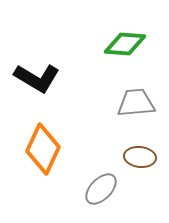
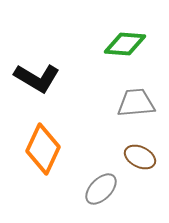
brown ellipse: rotated 20 degrees clockwise
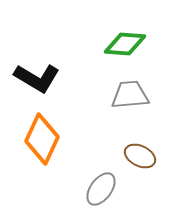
gray trapezoid: moved 6 px left, 8 px up
orange diamond: moved 1 px left, 10 px up
brown ellipse: moved 1 px up
gray ellipse: rotated 8 degrees counterclockwise
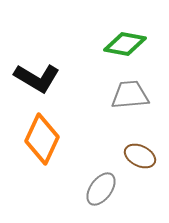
green diamond: rotated 6 degrees clockwise
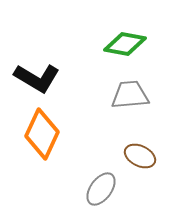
orange diamond: moved 5 px up
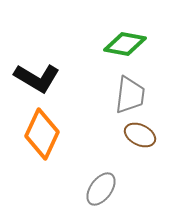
gray trapezoid: rotated 102 degrees clockwise
brown ellipse: moved 21 px up
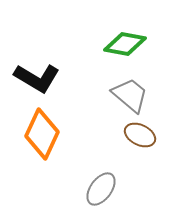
gray trapezoid: rotated 57 degrees counterclockwise
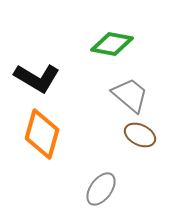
green diamond: moved 13 px left
orange diamond: rotated 9 degrees counterclockwise
